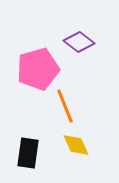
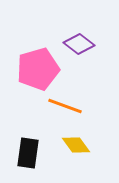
purple diamond: moved 2 px down
orange line: rotated 48 degrees counterclockwise
yellow diamond: rotated 12 degrees counterclockwise
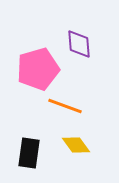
purple diamond: rotated 48 degrees clockwise
black rectangle: moved 1 px right
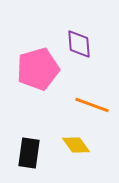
orange line: moved 27 px right, 1 px up
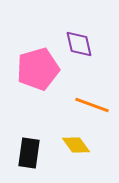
purple diamond: rotated 8 degrees counterclockwise
